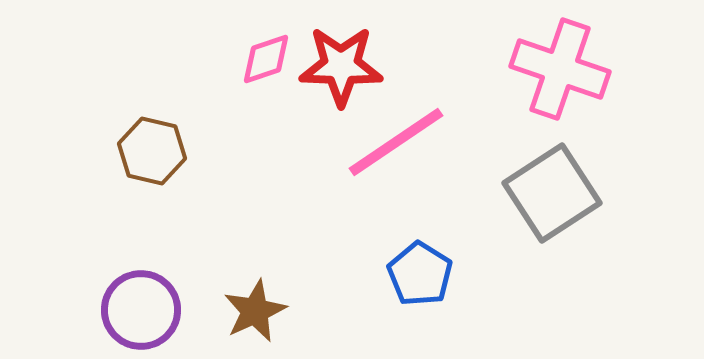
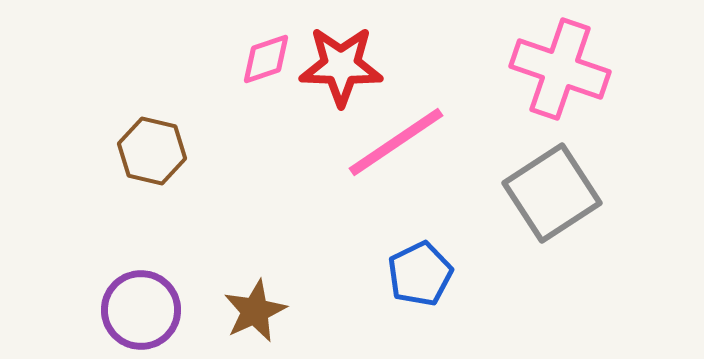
blue pentagon: rotated 14 degrees clockwise
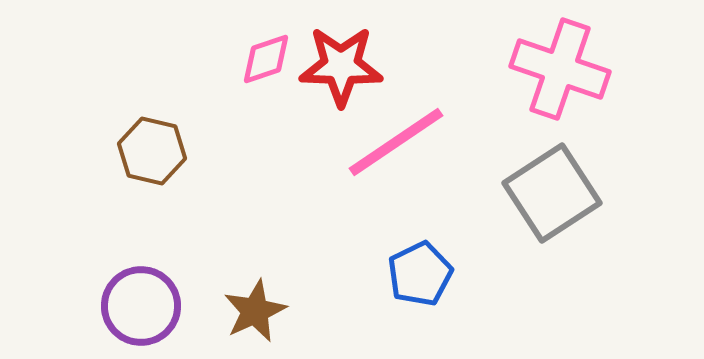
purple circle: moved 4 px up
